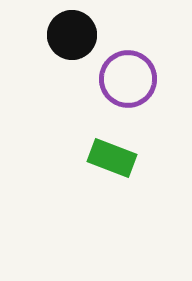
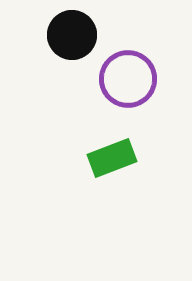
green rectangle: rotated 42 degrees counterclockwise
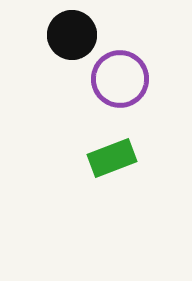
purple circle: moved 8 px left
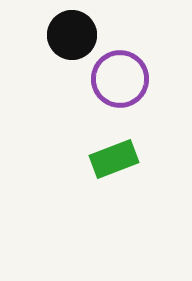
green rectangle: moved 2 px right, 1 px down
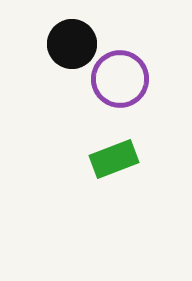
black circle: moved 9 px down
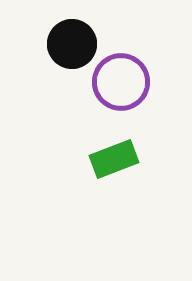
purple circle: moved 1 px right, 3 px down
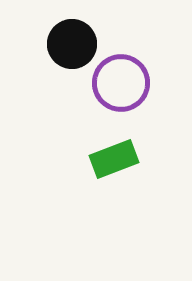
purple circle: moved 1 px down
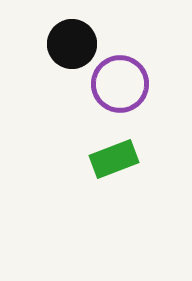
purple circle: moved 1 px left, 1 px down
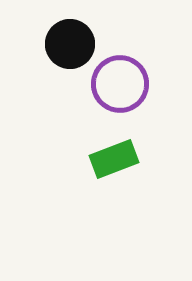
black circle: moved 2 px left
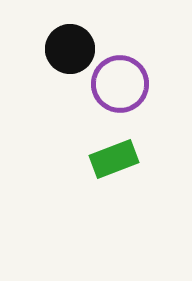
black circle: moved 5 px down
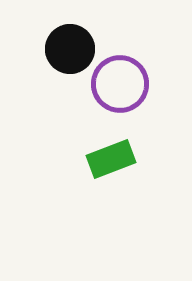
green rectangle: moved 3 px left
